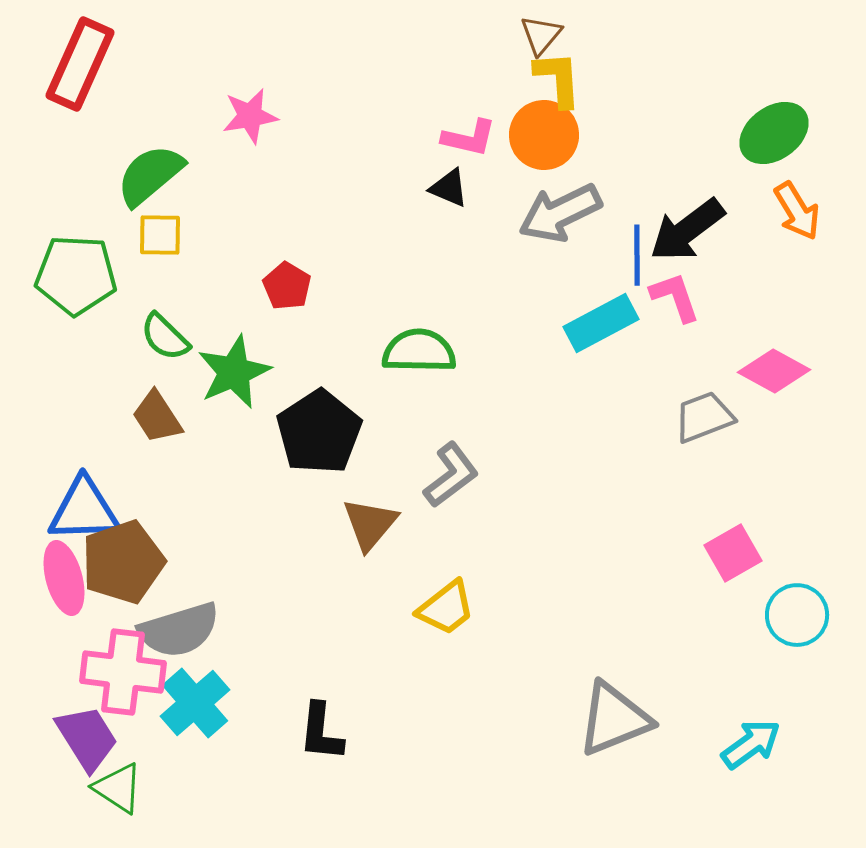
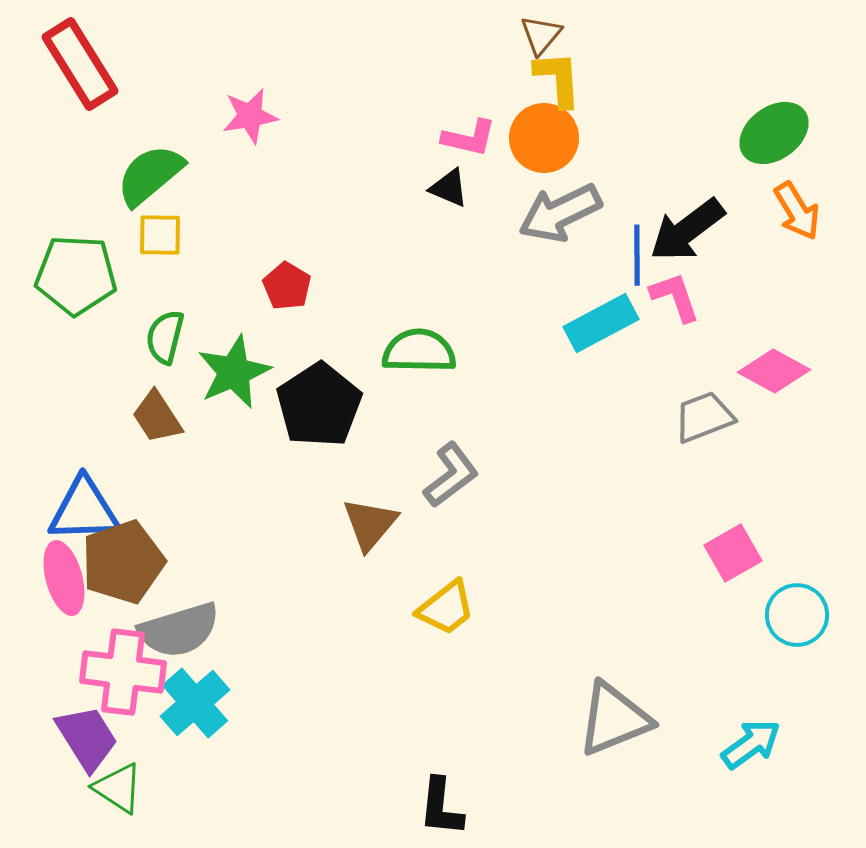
red rectangle at (80, 64): rotated 56 degrees counterclockwise
orange circle at (544, 135): moved 3 px down
green semicircle at (165, 337): rotated 60 degrees clockwise
black pentagon at (319, 432): moved 27 px up
black L-shape at (321, 732): moved 120 px right, 75 px down
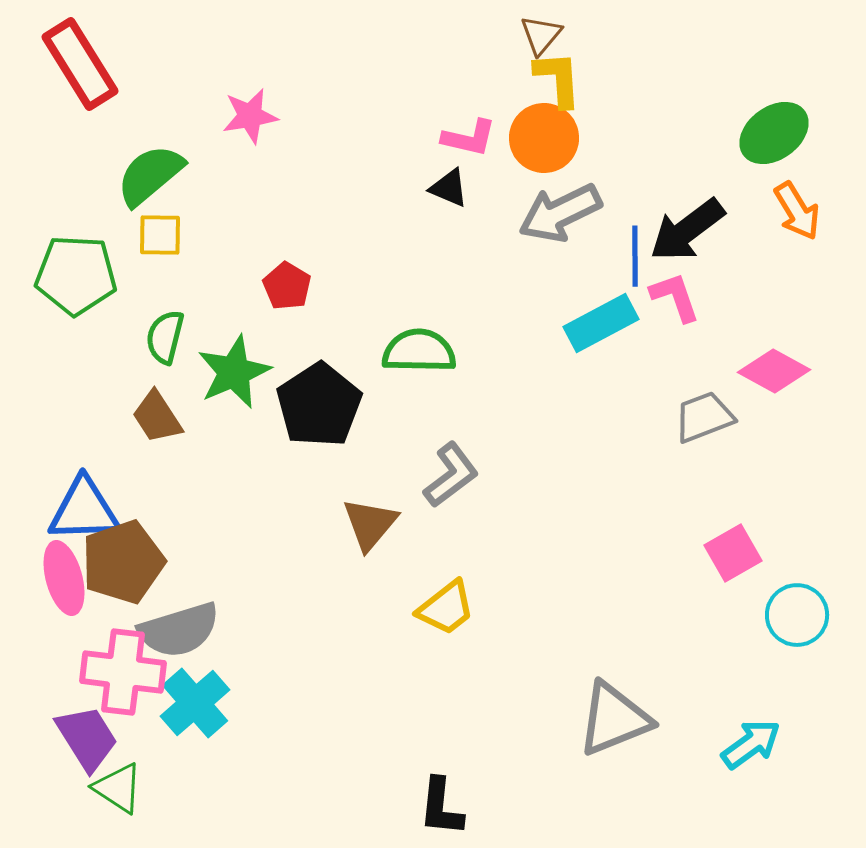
blue line at (637, 255): moved 2 px left, 1 px down
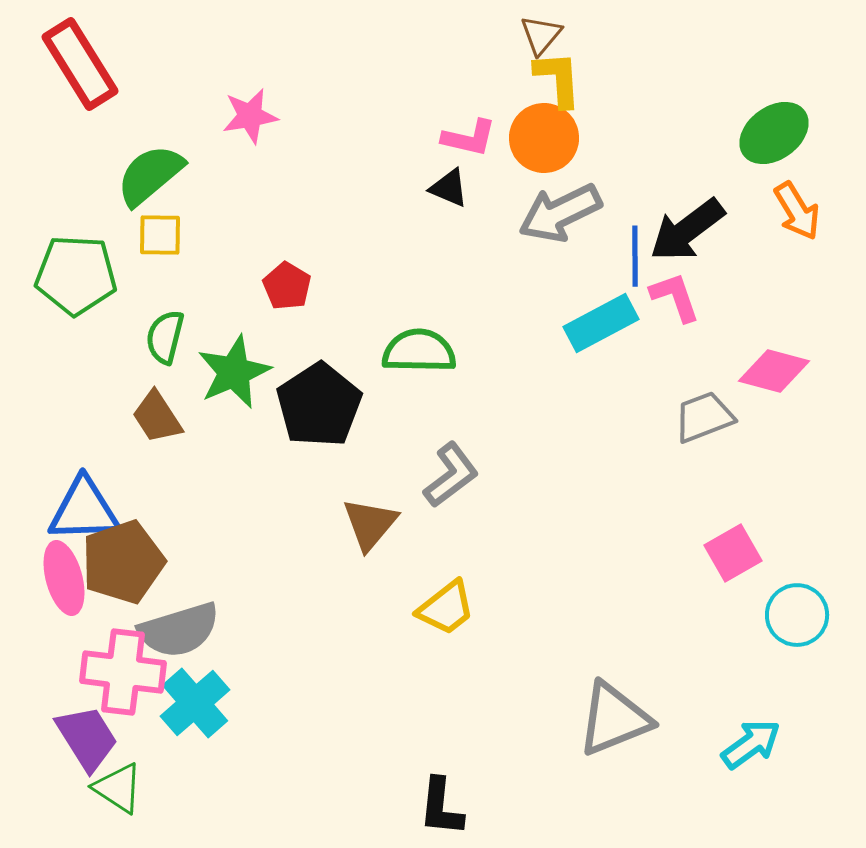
pink diamond at (774, 371): rotated 14 degrees counterclockwise
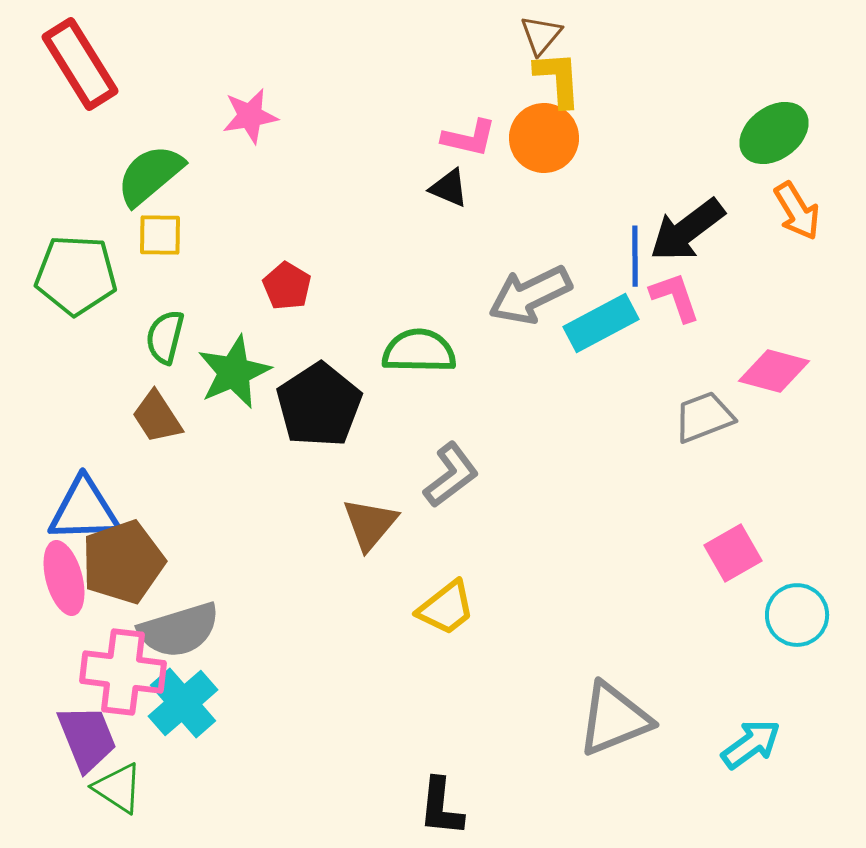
gray arrow at (560, 213): moved 30 px left, 82 px down
cyan cross at (195, 703): moved 12 px left
purple trapezoid at (87, 738): rotated 10 degrees clockwise
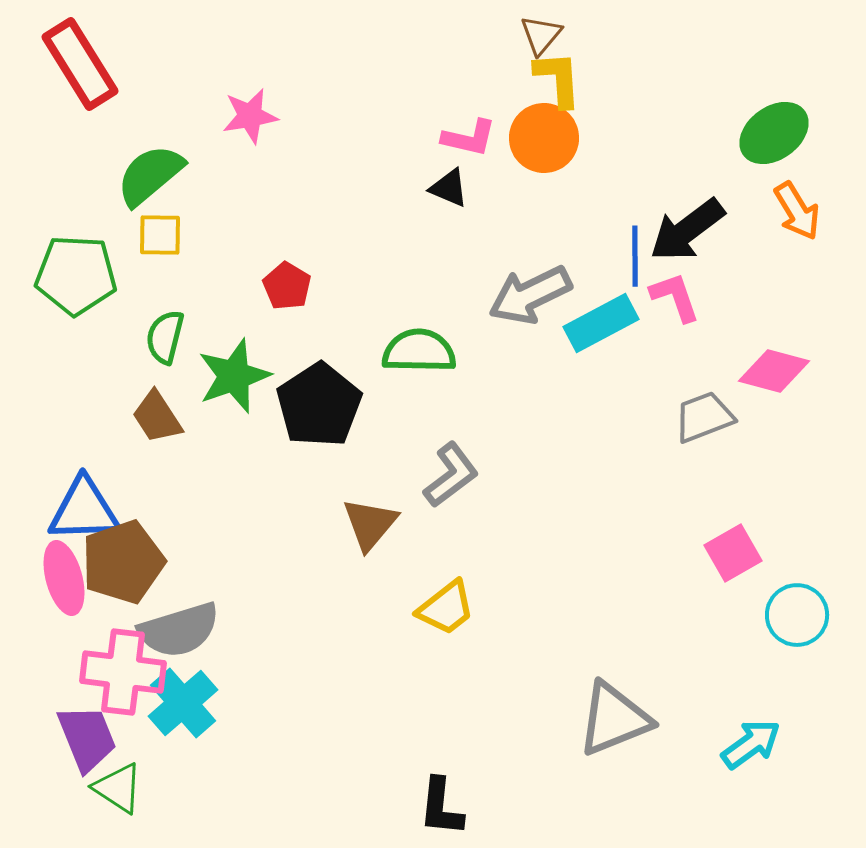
green star at (234, 372): moved 4 px down; rotated 4 degrees clockwise
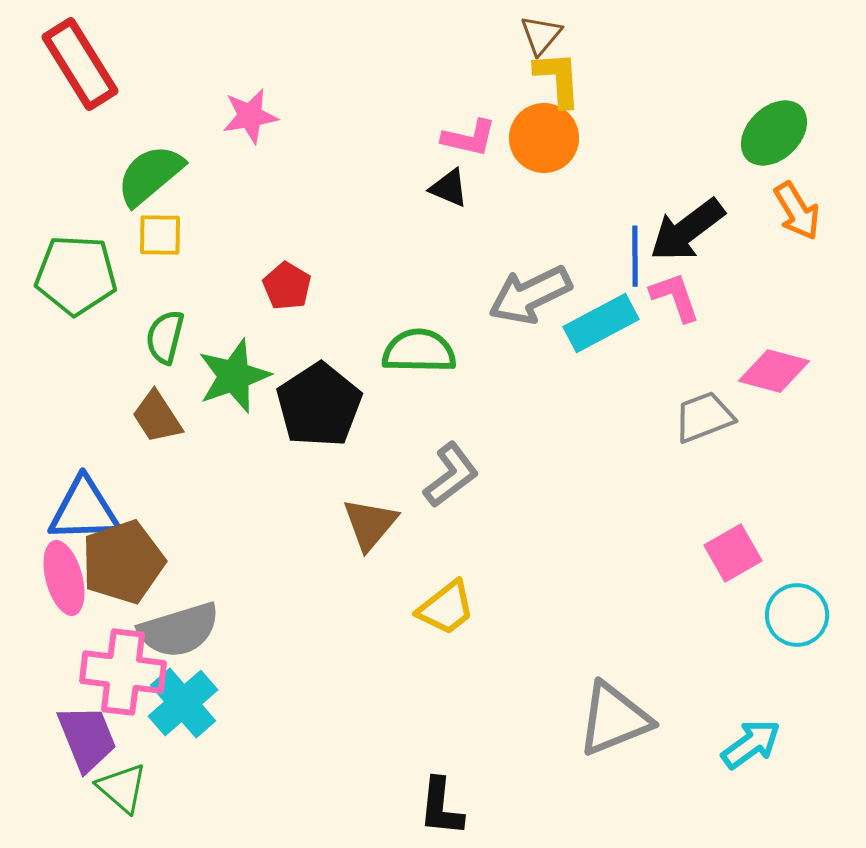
green ellipse at (774, 133): rotated 8 degrees counterclockwise
green triangle at (118, 788): moved 4 px right; rotated 8 degrees clockwise
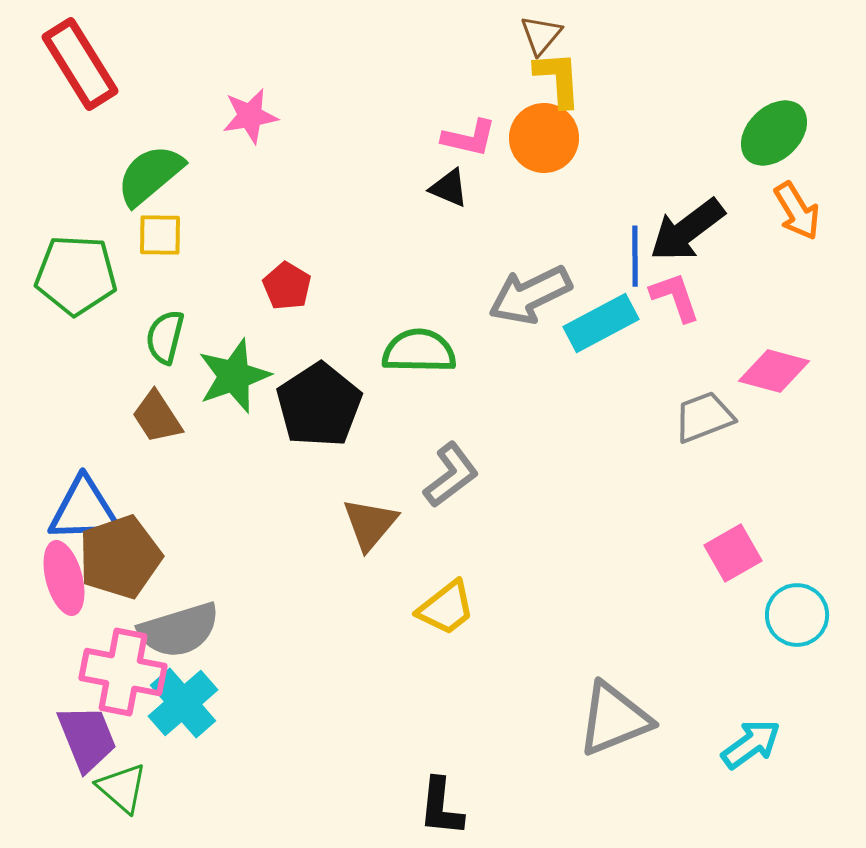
brown pentagon at (123, 562): moved 3 px left, 5 px up
pink cross at (123, 672): rotated 4 degrees clockwise
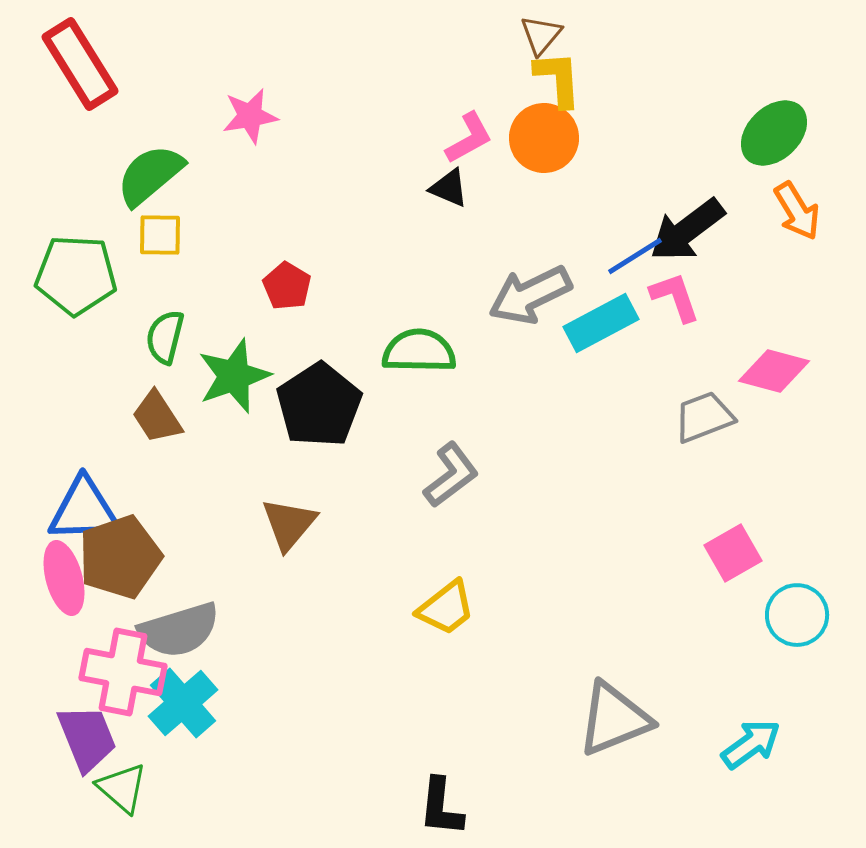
pink L-shape at (469, 138): rotated 42 degrees counterclockwise
blue line at (635, 256): rotated 58 degrees clockwise
brown triangle at (370, 524): moved 81 px left
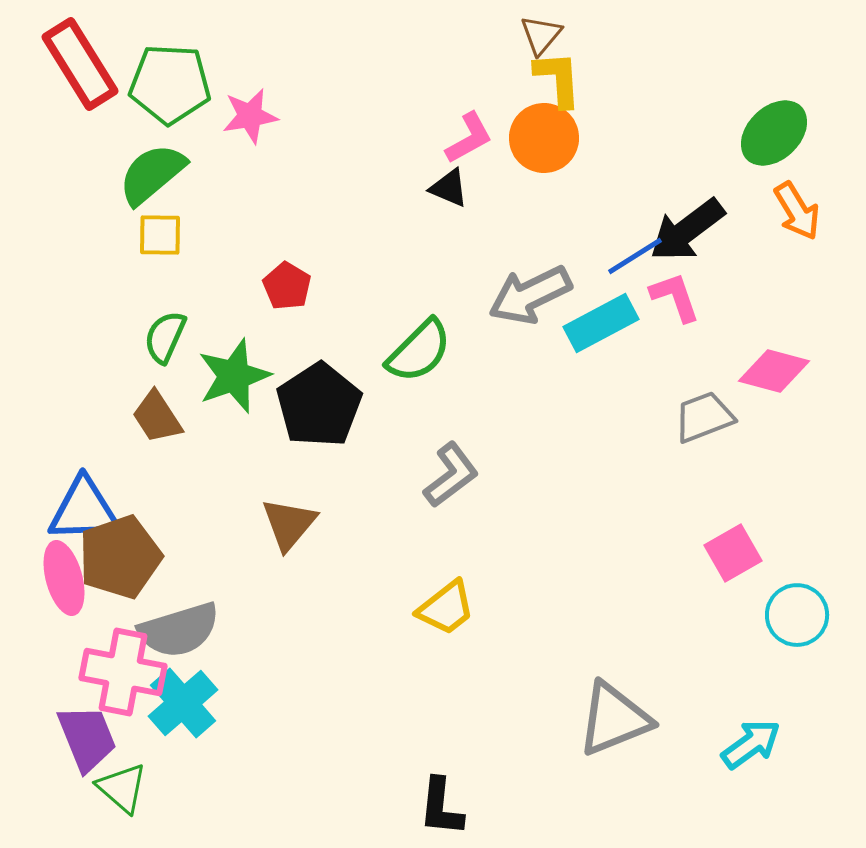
green semicircle at (150, 175): moved 2 px right, 1 px up
green pentagon at (76, 275): moved 94 px right, 191 px up
green semicircle at (165, 337): rotated 10 degrees clockwise
green semicircle at (419, 351): rotated 134 degrees clockwise
